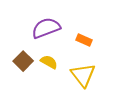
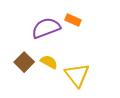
orange rectangle: moved 11 px left, 20 px up
brown square: moved 1 px right, 1 px down
yellow triangle: moved 6 px left
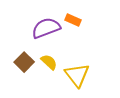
yellow semicircle: rotated 12 degrees clockwise
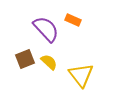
purple semicircle: moved 1 px down; rotated 68 degrees clockwise
brown square: moved 1 px right, 3 px up; rotated 24 degrees clockwise
yellow triangle: moved 4 px right
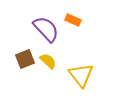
yellow semicircle: moved 1 px left, 1 px up
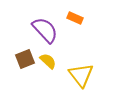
orange rectangle: moved 2 px right, 2 px up
purple semicircle: moved 1 px left, 1 px down
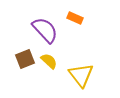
yellow semicircle: moved 1 px right
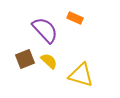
yellow triangle: rotated 36 degrees counterclockwise
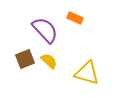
yellow triangle: moved 6 px right, 2 px up
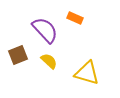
brown square: moved 7 px left, 4 px up
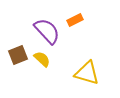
orange rectangle: moved 2 px down; rotated 49 degrees counterclockwise
purple semicircle: moved 2 px right, 1 px down
yellow semicircle: moved 7 px left, 2 px up
